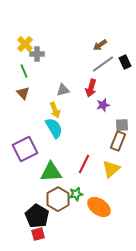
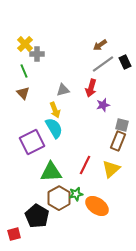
gray square: rotated 16 degrees clockwise
purple square: moved 7 px right, 7 px up
red line: moved 1 px right, 1 px down
brown hexagon: moved 1 px right, 1 px up
orange ellipse: moved 2 px left, 1 px up
red square: moved 24 px left
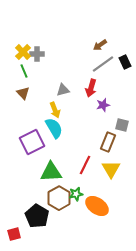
yellow cross: moved 2 px left, 8 px down
brown rectangle: moved 10 px left, 1 px down
yellow triangle: rotated 18 degrees counterclockwise
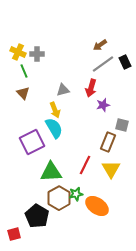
yellow cross: moved 5 px left; rotated 21 degrees counterclockwise
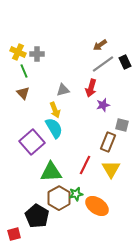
purple square: rotated 15 degrees counterclockwise
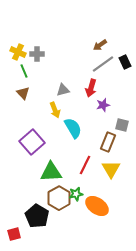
cyan semicircle: moved 19 px right
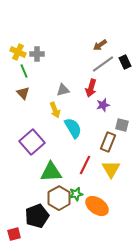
black pentagon: rotated 20 degrees clockwise
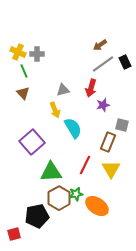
black pentagon: rotated 10 degrees clockwise
